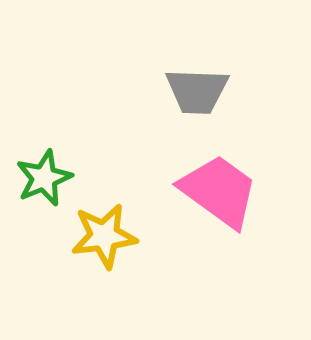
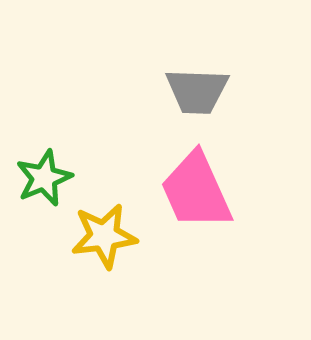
pink trapezoid: moved 23 px left; rotated 150 degrees counterclockwise
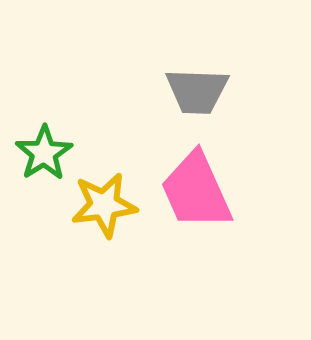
green star: moved 25 px up; rotated 10 degrees counterclockwise
yellow star: moved 31 px up
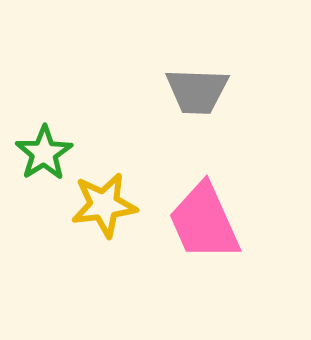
pink trapezoid: moved 8 px right, 31 px down
